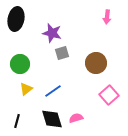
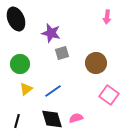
black ellipse: rotated 35 degrees counterclockwise
purple star: moved 1 px left
pink square: rotated 12 degrees counterclockwise
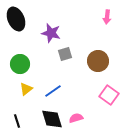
gray square: moved 3 px right, 1 px down
brown circle: moved 2 px right, 2 px up
black line: rotated 32 degrees counterclockwise
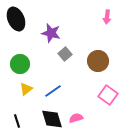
gray square: rotated 24 degrees counterclockwise
pink square: moved 1 px left
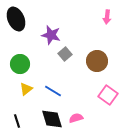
purple star: moved 2 px down
brown circle: moved 1 px left
blue line: rotated 66 degrees clockwise
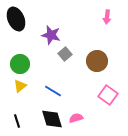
yellow triangle: moved 6 px left, 3 px up
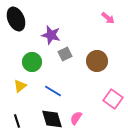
pink arrow: moved 1 px right, 1 px down; rotated 56 degrees counterclockwise
gray square: rotated 16 degrees clockwise
green circle: moved 12 px right, 2 px up
pink square: moved 5 px right, 4 px down
pink semicircle: rotated 40 degrees counterclockwise
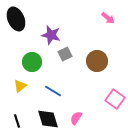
pink square: moved 2 px right
black diamond: moved 4 px left
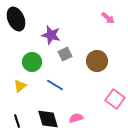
blue line: moved 2 px right, 6 px up
pink semicircle: rotated 40 degrees clockwise
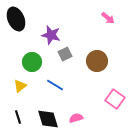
black line: moved 1 px right, 4 px up
